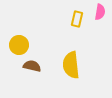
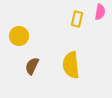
yellow circle: moved 9 px up
brown semicircle: rotated 78 degrees counterclockwise
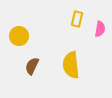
pink semicircle: moved 17 px down
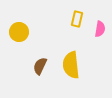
yellow circle: moved 4 px up
brown semicircle: moved 8 px right
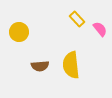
yellow rectangle: rotated 56 degrees counterclockwise
pink semicircle: rotated 49 degrees counterclockwise
brown semicircle: rotated 120 degrees counterclockwise
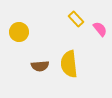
yellow rectangle: moved 1 px left
yellow semicircle: moved 2 px left, 1 px up
